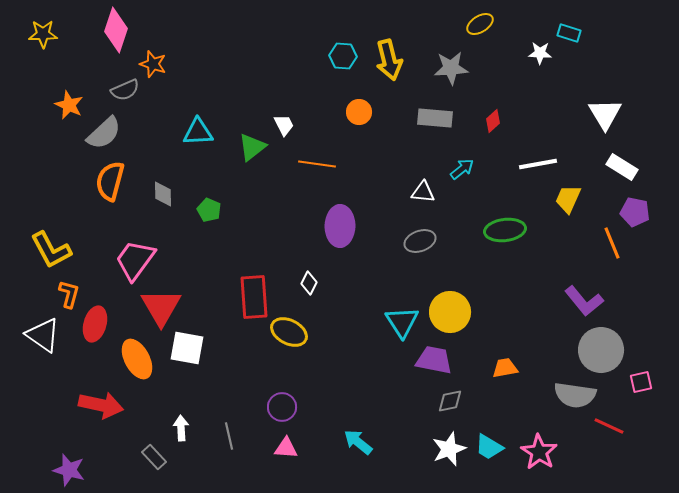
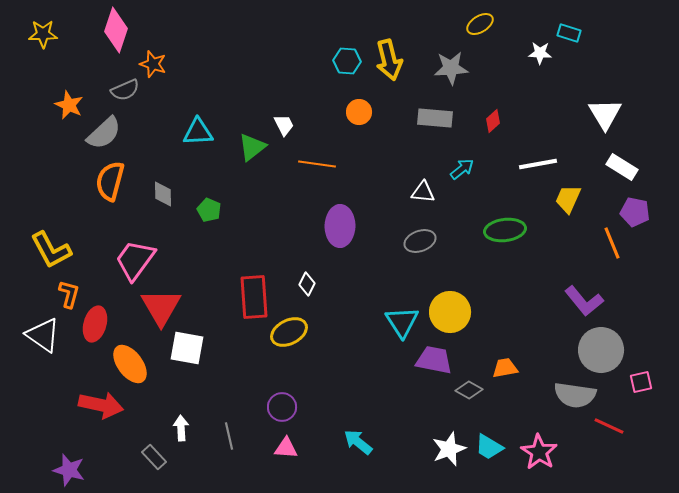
cyan hexagon at (343, 56): moved 4 px right, 5 px down
white diamond at (309, 283): moved 2 px left, 1 px down
yellow ellipse at (289, 332): rotated 54 degrees counterclockwise
orange ellipse at (137, 359): moved 7 px left, 5 px down; rotated 9 degrees counterclockwise
gray diamond at (450, 401): moved 19 px right, 11 px up; rotated 40 degrees clockwise
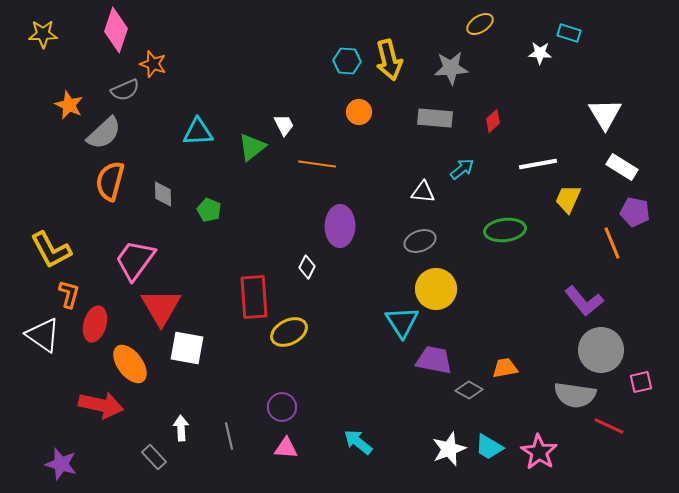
white diamond at (307, 284): moved 17 px up
yellow circle at (450, 312): moved 14 px left, 23 px up
purple star at (69, 470): moved 8 px left, 6 px up
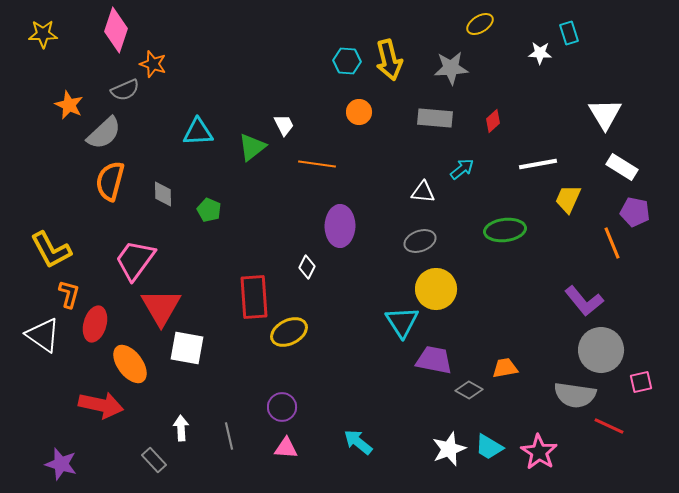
cyan rectangle at (569, 33): rotated 55 degrees clockwise
gray rectangle at (154, 457): moved 3 px down
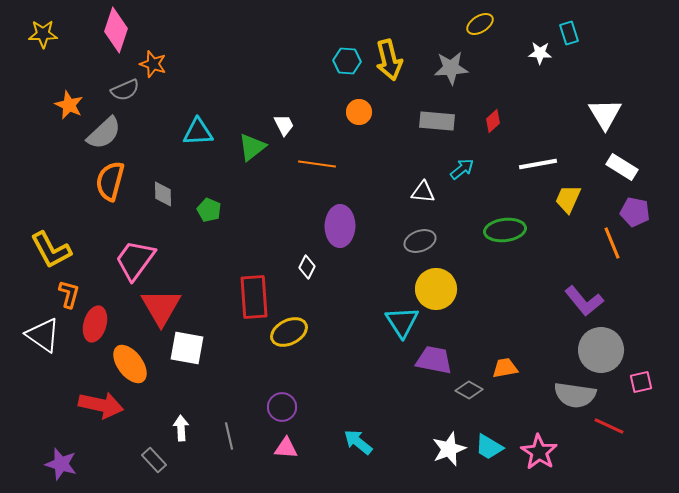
gray rectangle at (435, 118): moved 2 px right, 3 px down
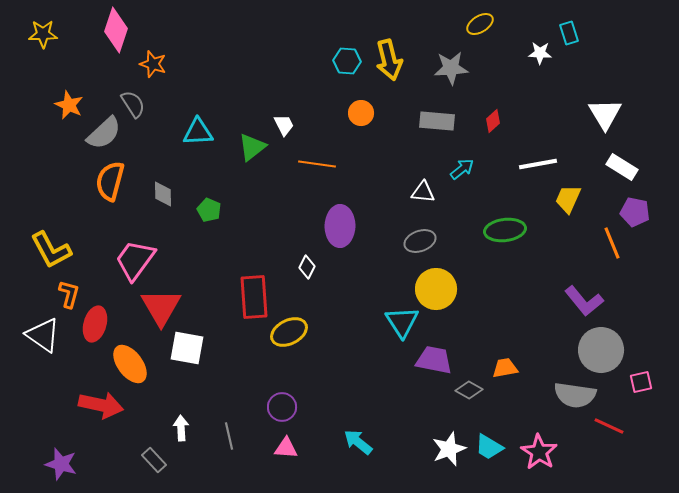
gray semicircle at (125, 90): moved 8 px right, 14 px down; rotated 100 degrees counterclockwise
orange circle at (359, 112): moved 2 px right, 1 px down
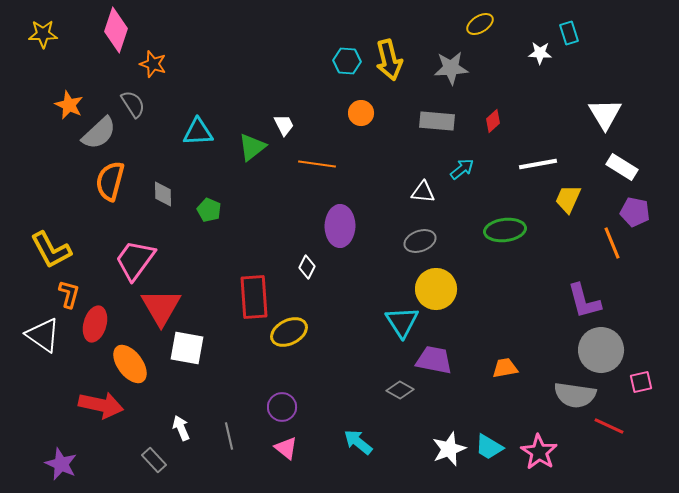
gray semicircle at (104, 133): moved 5 px left
purple L-shape at (584, 301): rotated 24 degrees clockwise
gray diamond at (469, 390): moved 69 px left
white arrow at (181, 428): rotated 20 degrees counterclockwise
pink triangle at (286, 448): rotated 35 degrees clockwise
purple star at (61, 464): rotated 8 degrees clockwise
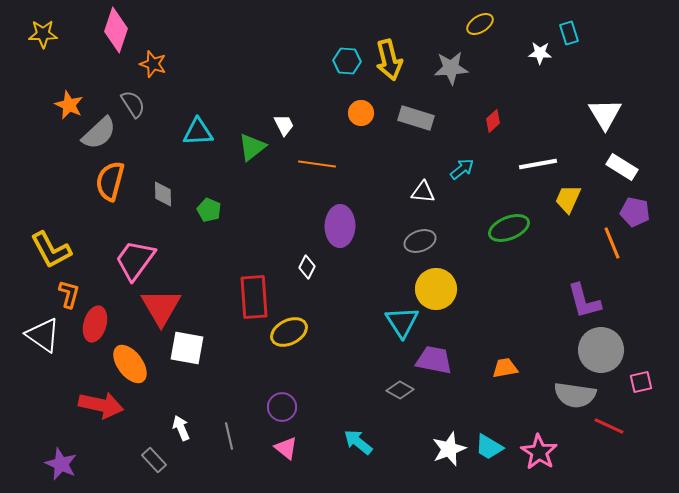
gray rectangle at (437, 121): moved 21 px left, 3 px up; rotated 12 degrees clockwise
green ellipse at (505, 230): moved 4 px right, 2 px up; rotated 15 degrees counterclockwise
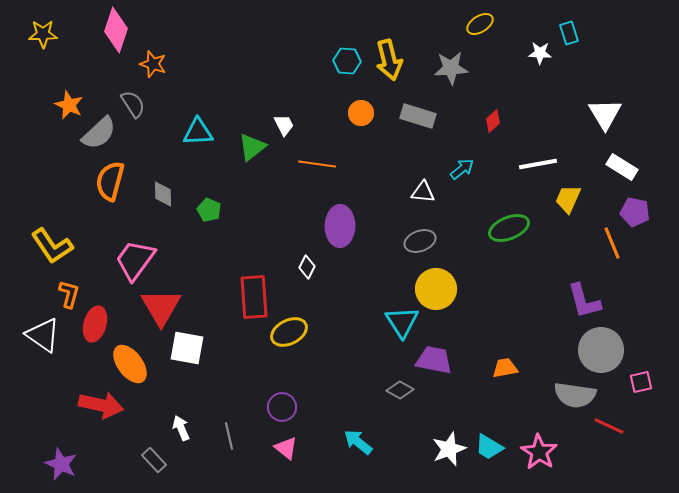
gray rectangle at (416, 118): moved 2 px right, 2 px up
yellow L-shape at (51, 250): moved 1 px right, 4 px up; rotated 6 degrees counterclockwise
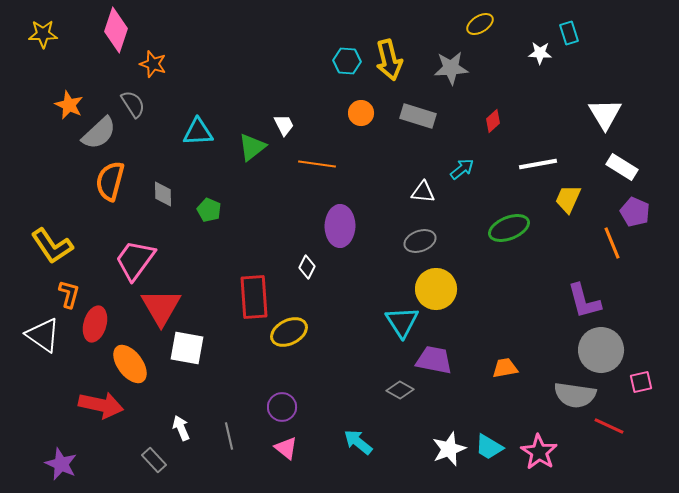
purple pentagon at (635, 212): rotated 12 degrees clockwise
